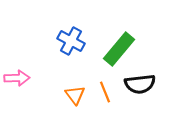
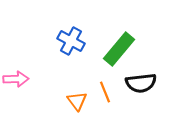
pink arrow: moved 1 px left, 1 px down
black semicircle: moved 1 px right, 1 px up
orange triangle: moved 2 px right, 6 px down
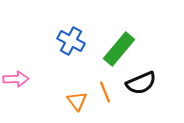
black semicircle: rotated 16 degrees counterclockwise
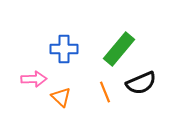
blue cross: moved 7 px left, 8 px down; rotated 28 degrees counterclockwise
pink arrow: moved 18 px right
orange triangle: moved 16 px left, 4 px up; rotated 10 degrees counterclockwise
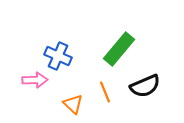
blue cross: moved 6 px left, 7 px down; rotated 24 degrees clockwise
pink arrow: moved 1 px right, 1 px down
black semicircle: moved 4 px right, 3 px down
orange triangle: moved 12 px right, 7 px down
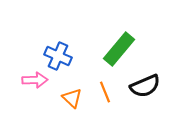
orange triangle: moved 1 px left, 6 px up
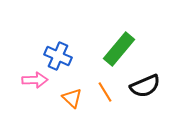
orange line: rotated 10 degrees counterclockwise
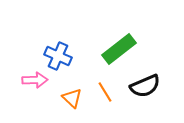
green rectangle: rotated 12 degrees clockwise
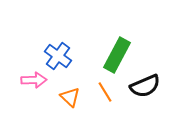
green rectangle: moved 2 px left, 6 px down; rotated 24 degrees counterclockwise
blue cross: rotated 12 degrees clockwise
pink arrow: moved 1 px left
orange triangle: moved 2 px left, 1 px up
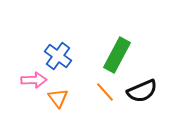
black semicircle: moved 3 px left, 5 px down
orange line: rotated 10 degrees counterclockwise
orange triangle: moved 12 px left, 1 px down; rotated 10 degrees clockwise
